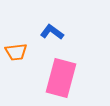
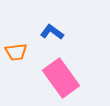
pink rectangle: rotated 51 degrees counterclockwise
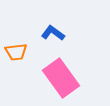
blue L-shape: moved 1 px right, 1 px down
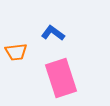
pink rectangle: rotated 18 degrees clockwise
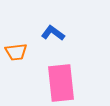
pink rectangle: moved 5 px down; rotated 12 degrees clockwise
